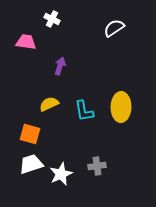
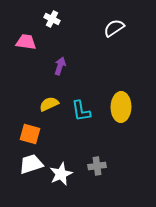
cyan L-shape: moved 3 px left
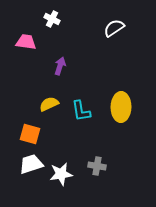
gray cross: rotated 18 degrees clockwise
white star: rotated 15 degrees clockwise
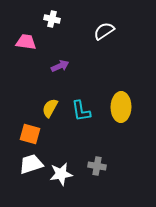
white cross: rotated 14 degrees counterclockwise
white semicircle: moved 10 px left, 3 px down
purple arrow: rotated 48 degrees clockwise
yellow semicircle: moved 1 px right, 4 px down; rotated 36 degrees counterclockwise
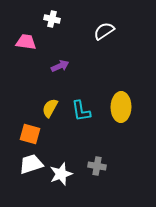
white star: rotated 10 degrees counterclockwise
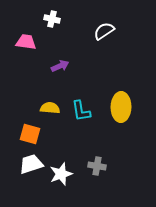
yellow semicircle: rotated 66 degrees clockwise
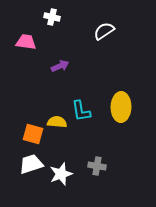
white cross: moved 2 px up
yellow semicircle: moved 7 px right, 14 px down
orange square: moved 3 px right
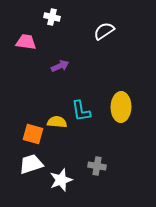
white star: moved 6 px down
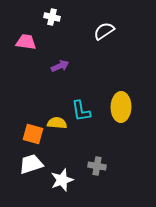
yellow semicircle: moved 1 px down
white star: moved 1 px right
